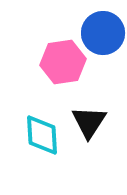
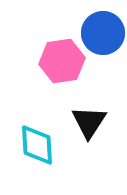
pink hexagon: moved 1 px left, 1 px up
cyan diamond: moved 5 px left, 10 px down
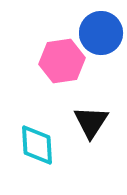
blue circle: moved 2 px left
black triangle: moved 2 px right
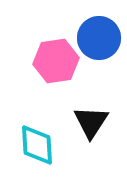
blue circle: moved 2 px left, 5 px down
pink hexagon: moved 6 px left
